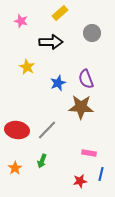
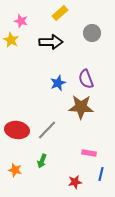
yellow star: moved 16 px left, 27 px up
orange star: moved 2 px down; rotated 24 degrees counterclockwise
red star: moved 5 px left, 1 px down
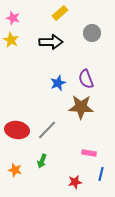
pink star: moved 8 px left, 3 px up
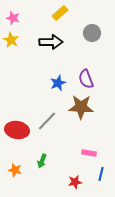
gray line: moved 9 px up
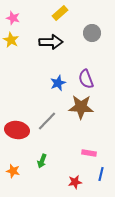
orange star: moved 2 px left, 1 px down
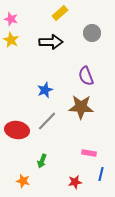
pink star: moved 2 px left, 1 px down
purple semicircle: moved 3 px up
blue star: moved 13 px left, 7 px down
orange star: moved 10 px right, 10 px down
